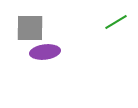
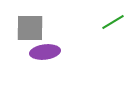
green line: moved 3 px left
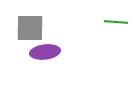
green line: moved 3 px right; rotated 35 degrees clockwise
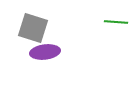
gray square: moved 3 px right; rotated 16 degrees clockwise
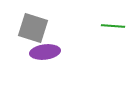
green line: moved 3 px left, 4 px down
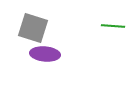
purple ellipse: moved 2 px down; rotated 12 degrees clockwise
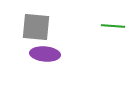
gray square: moved 3 px right, 1 px up; rotated 12 degrees counterclockwise
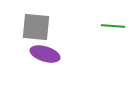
purple ellipse: rotated 12 degrees clockwise
